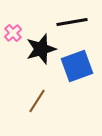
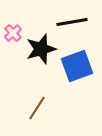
brown line: moved 7 px down
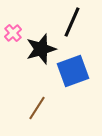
black line: rotated 56 degrees counterclockwise
blue square: moved 4 px left, 5 px down
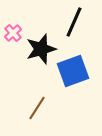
black line: moved 2 px right
